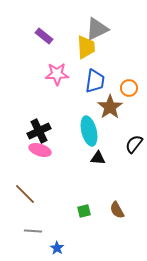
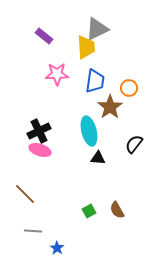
green square: moved 5 px right; rotated 16 degrees counterclockwise
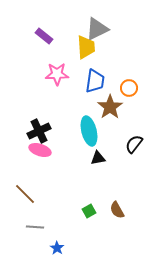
black triangle: rotated 14 degrees counterclockwise
gray line: moved 2 px right, 4 px up
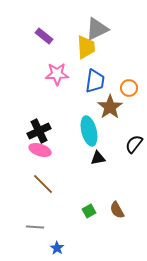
brown line: moved 18 px right, 10 px up
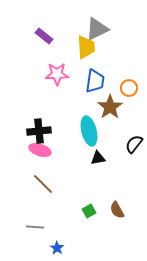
black cross: rotated 20 degrees clockwise
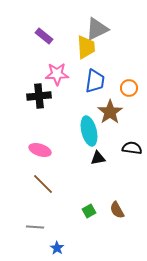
brown star: moved 5 px down
black cross: moved 35 px up
black semicircle: moved 2 px left, 4 px down; rotated 60 degrees clockwise
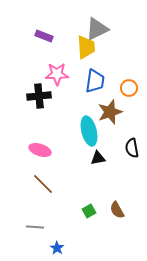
purple rectangle: rotated 18 degrees counterclockwise
brown star: rotated 15 degrees clockwise
black semicircle: rotated 108 degrees counterclockwise
